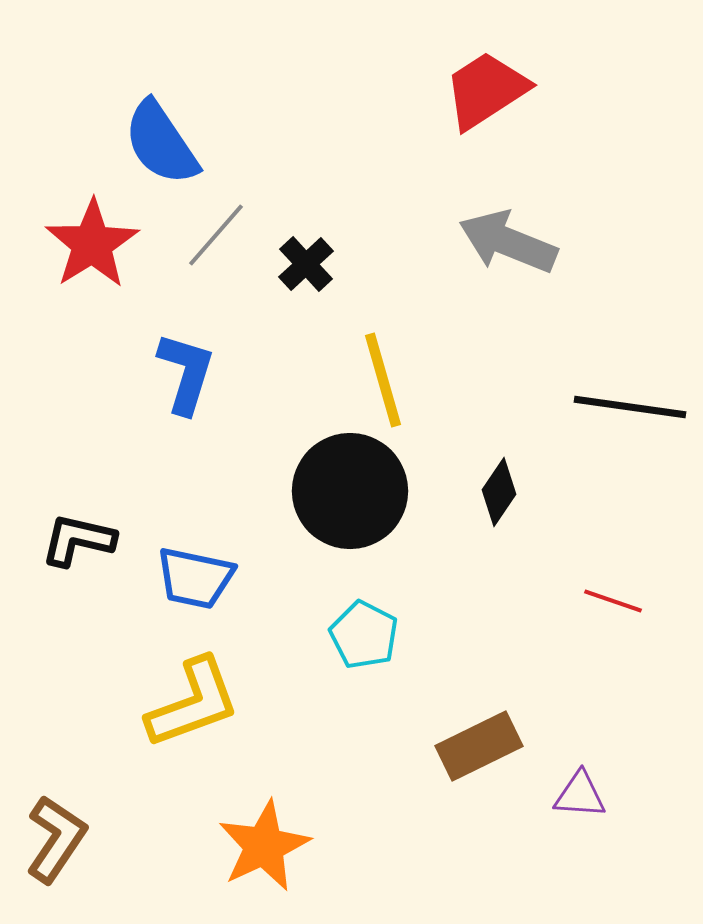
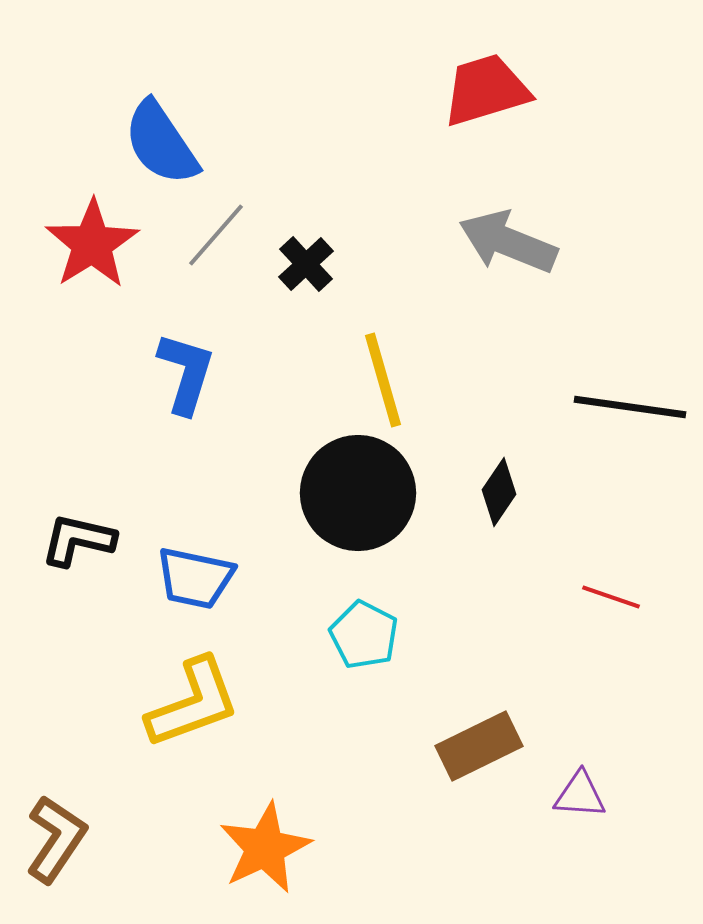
red trapezoid: rotated 16 degrees clockwise
black circle: moved 8 px right, 2 px down
red line: moved 2 px left, 4 px up
orange star: moved 1 px right, 2 px down
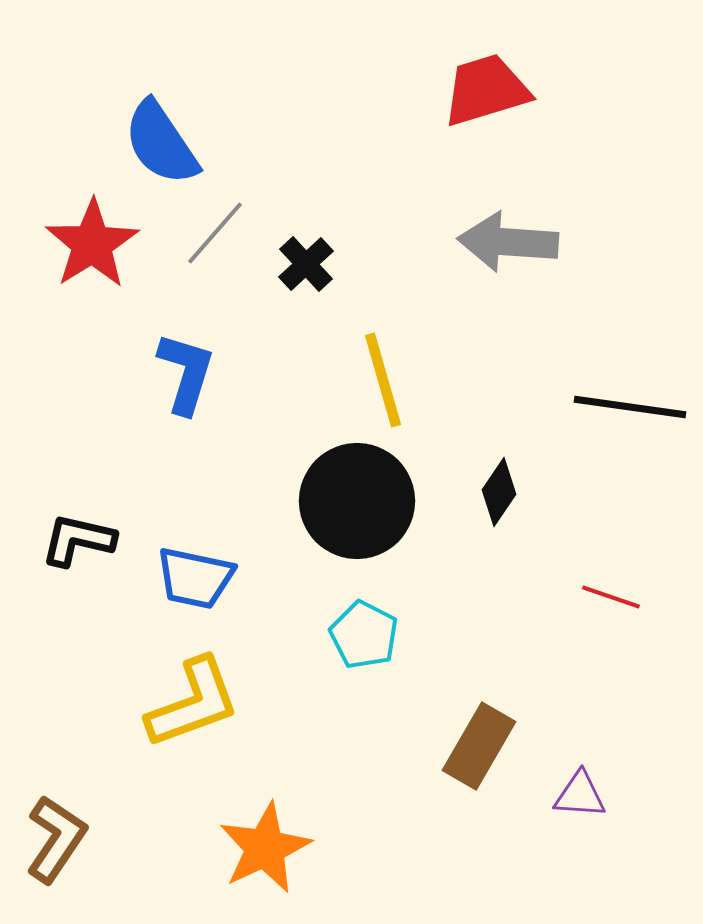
gray line: moved 1 px left, 2 px up
gray arrow: rotated 18 degrees counterclockwise
black circle: moved 1 px left, 8 px down
brown rectangle: rotated 34 degrees counterclockwise
